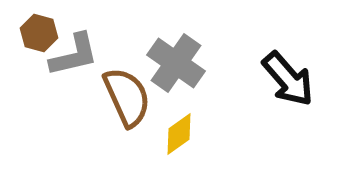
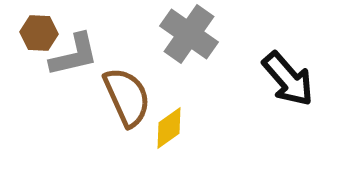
brown hexagon: rotated 12 degrees counterclockwise
gray cross: moved 13 px right, 29 px up
yellow diamond: moved 10 px left, 6 px up
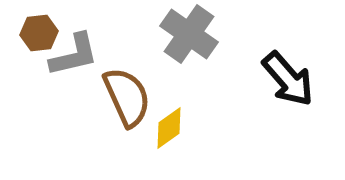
brown hexagon: rotated 9 degrees counterclockwise
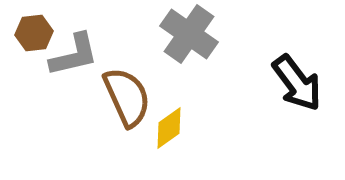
brown hexagon: moved 5 px left
black arrow: moved 9 px right, 4 px down; rotated 4 degrees clockwise
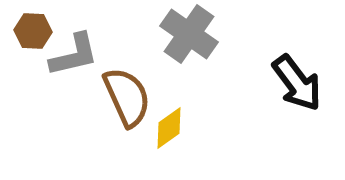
brown hexagon: moved 1 px left, 2 px up; rotated 9 degrees clockwise
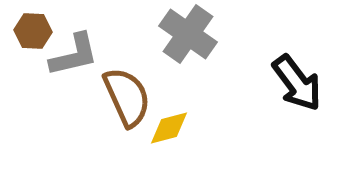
gray cross: moved 1 px left
yellow diamond: rotated 21 degrees clockwise
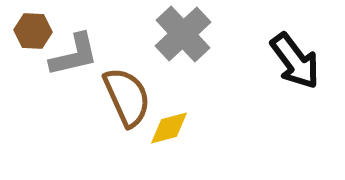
gray cross: moved 5 px left; rotated 12 degrees clockwise
black arrow: moved 2 px left, 22 px up
